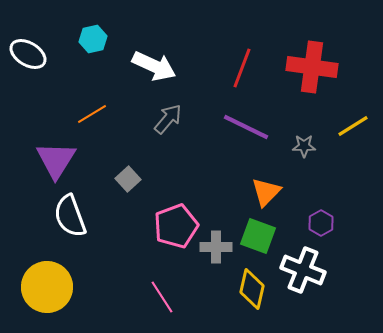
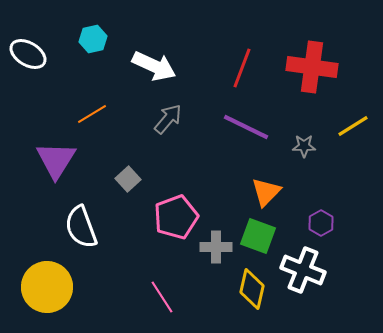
white semicircle: moved 11 px right, 11 px down
pink pentagon: moved 9 px up
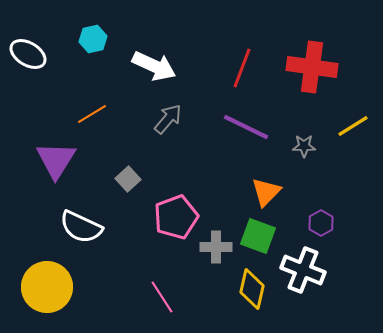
white semicircle: rotated 45 degrees counterclockwise
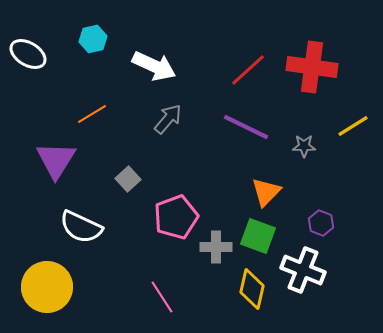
red line: moved 6 px right, 2 px down; rotated 27 degrees clockwise
purple hexagon: rotated 10 degrees counterclockwise
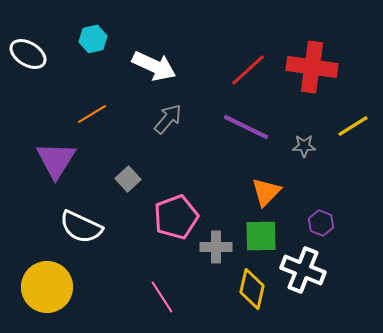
green square: moved 3 px right; rotated 21 degrees counterclockwise
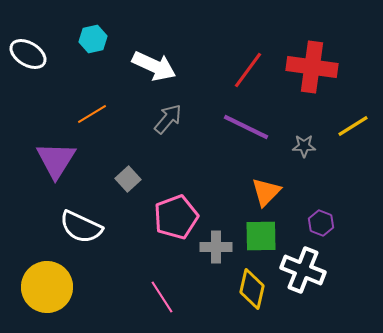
red line: rotated 12 degrees counterclockwise
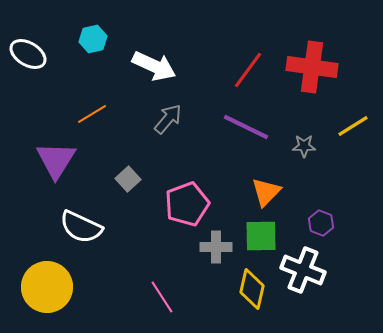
pink pentagon: moved 11 px right, 13 px up
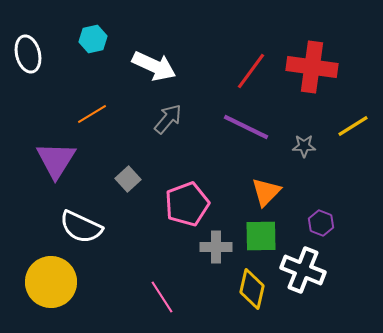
white ellipse: rotated 45 degrees clockwise
red line: moved 3 px right, 1 px down
yellow circle: moved 4 px right, 5 px up
